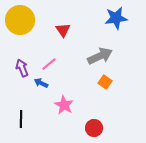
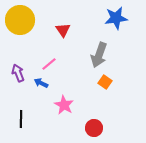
gray arrow: moved 1 px left, 1 px up; rotated 135 degrees clockwise
purple arrow: moved 4 px left, 5 px down
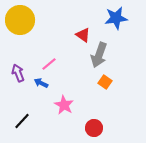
red triangle: moved 20 px right, 5 px down; rotated 21 degrees counterclockwise
black line: moved 1 px right, 2 px down; rotated 42 degrees clockwise
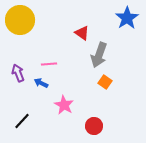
blue star: moved 11 px right; rotated 25 degrees counterclockwise
red triangle: moved 1 px left, 2 px up
pink line: rotated 35 degrees clockwise
red circle: moved 2 px up
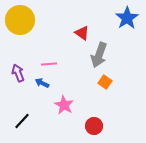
blue arrow: moved 1 px right
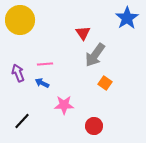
red triangle: moved 1 px right; rotated 21 degrees clockwise
gray arrow: moved 4 px left; rotated 15 degrees clockwise
pink line: moved 4 px left
orange square: moved 1 px down
pink star: rotated 30 degrees counterclockwise
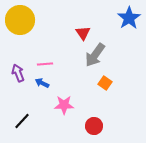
blue star: moved 2 px right
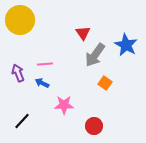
blue star: moved 3 px left, 27 px down; rotated 10 degrees counterclockwise
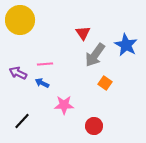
purple arrow: rotated 42 degrees counterclockwise
